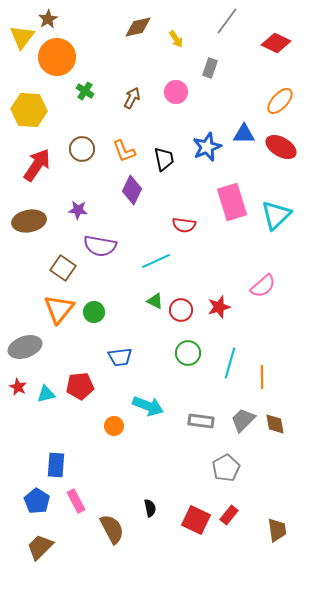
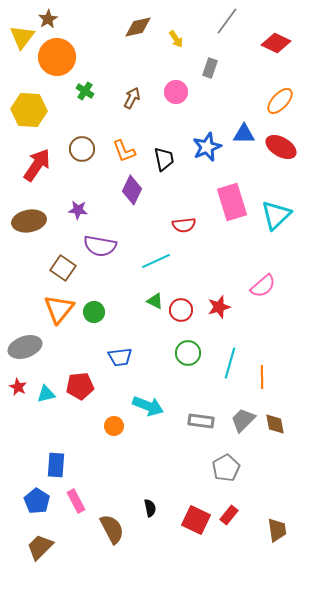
red semicircle at (184, 225): rotated 15 degrees counterclockwise
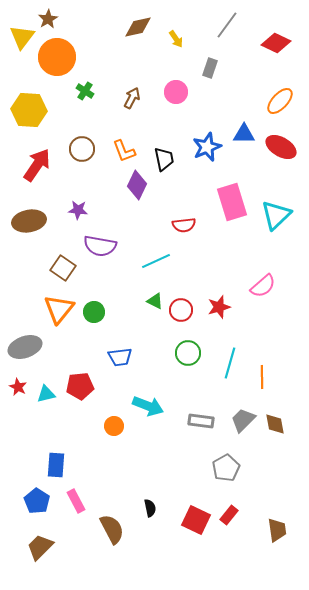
gray line at (227, 21): moved 4 px down
purple diamond at (132, 190): moved 5 px right, 5 px up
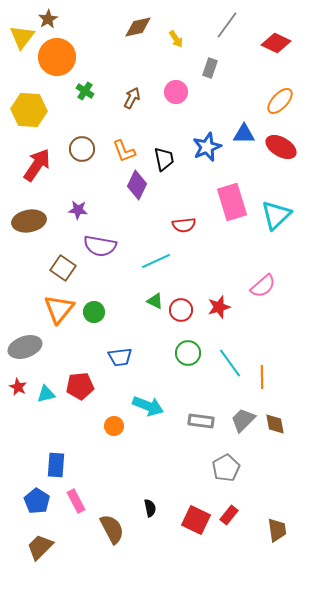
cyan line at (230, 363): rotated 52 degrees counterclockwise
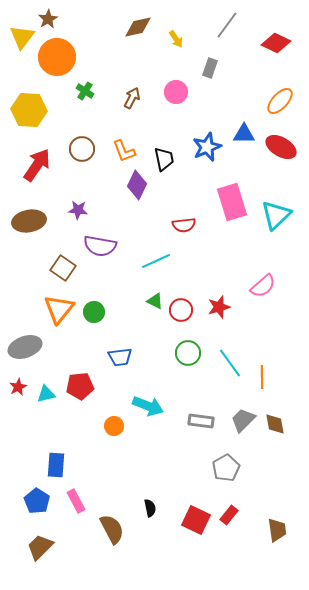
red star at (18, 387): rotated 18 degrees clockwise
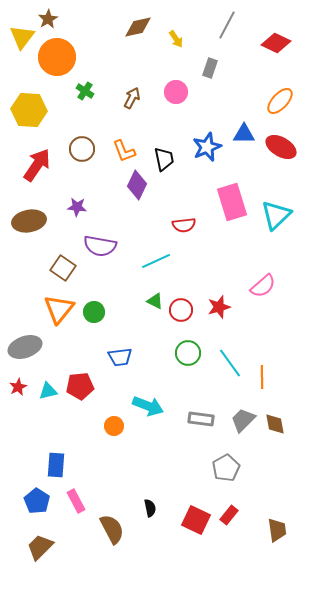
gray line at (227, 25): rotated 8 degrees counterclockwise
purple star at (78, 210): moved 1 px left, 3 px up
cyan triangle at (46, 394): moved 2 px right, 3 px up
gray rectangle at (201, 421): moved 2 px up
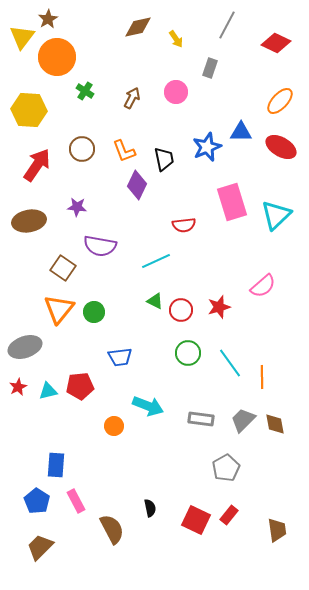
blue triangle at (244, 134): moved 3 px left, 2 px up
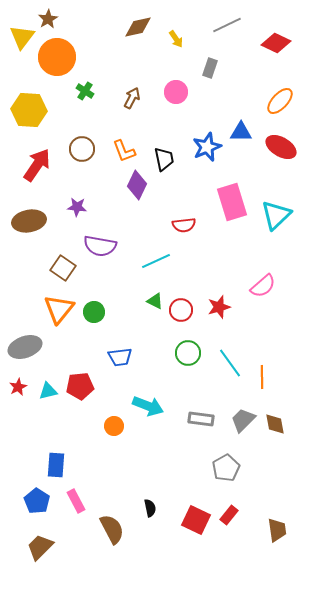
gray line at (227, 25): rotated 36 degrees clockwise
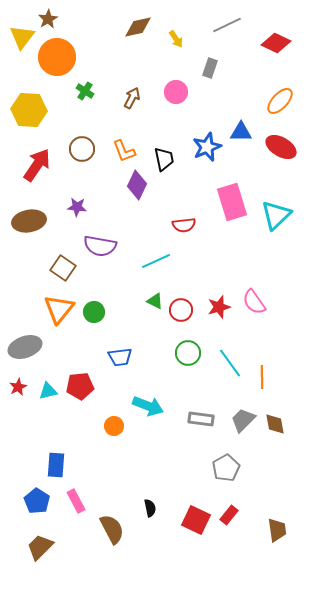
pink semicircle at (263, 286): moved 9 px left, 16 px down; rotated 96 degrees clockwise
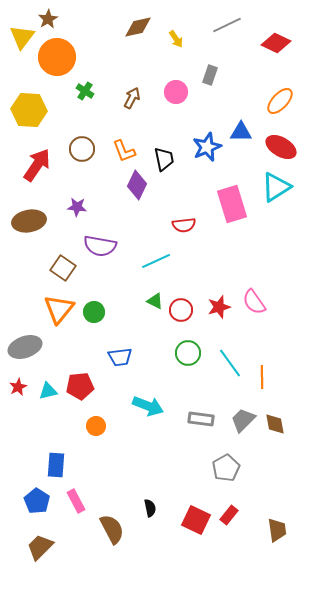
gray rectangle at (210, 68): moved 7 px down
pink rectangle at (232, 202): moved 2 px down
cyan triangle at (276, 215): moved 28 px up; rotated 12 degrees clockwise
orange circle at (114, 426): moved 18 px left
